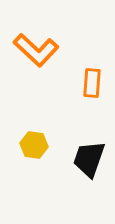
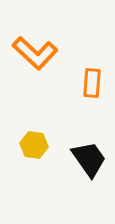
orange L-shape: moved 1 px left, 3 px down
black trapezoid: rotated 126 degrees clockwise
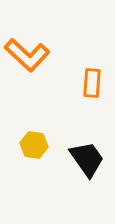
orange L-shape: moved 8 px left, 2 px down
black trapezoid: moved 2 px left
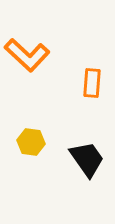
yellow hexagon: moved 3 px left, 3 px up
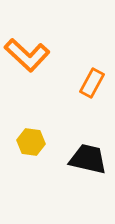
orange rectangle: rotated 24 degrees clockwise
black trapezoid: moved 1 px right; rotated 42 degrees counterclockwise
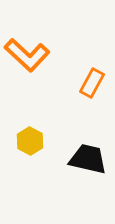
yellow hexagon: moved 1 px left, 1 px up; rotated 20 degrees clockwise
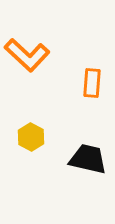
orange rectangle: rotated 24 degrees counterclockwise
yellow hexagon: moved 1 px right, 4 px up
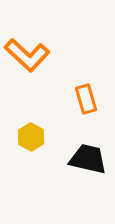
orange rectangle: moved 6 px left, 16 px down; rotated 20 degrees counterclockwise
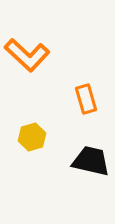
yellow hexagon: moved 1 px right; rotated 16 degrees clockwise
black trapezoid: moved 3 px right, 2 px down
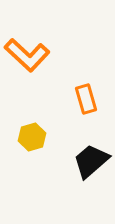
black trapezoid: rotated 54 degrees counterclockwise
